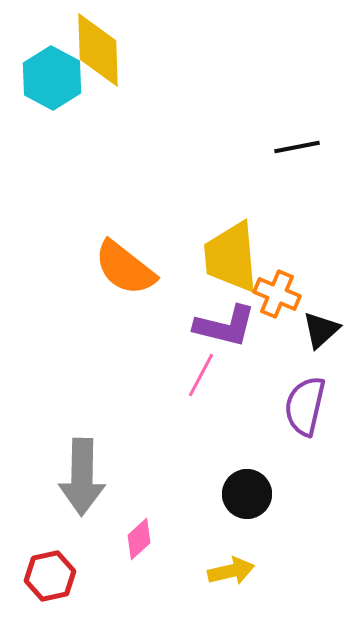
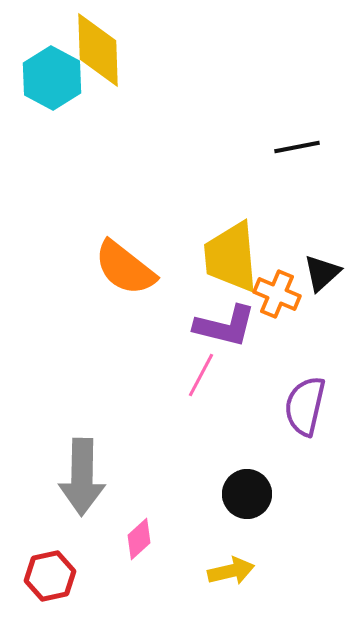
black triangle: moved 1 px right, 57 px up
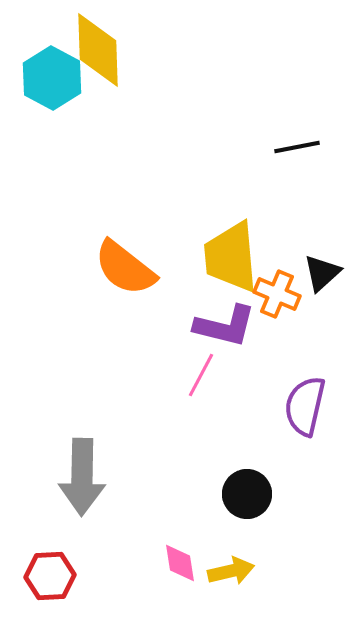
pink diamond: moved 41 px right, 24 px down; rotated 57 degrees counterclockwise
red hexagon: rotated 9 degrees clockwise
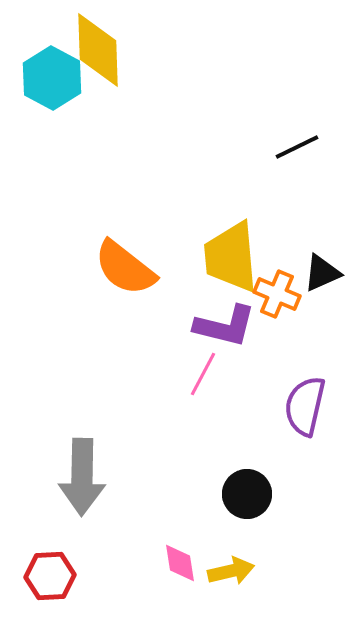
black line: rotated 15 degrees counterclockwise
black triangle: rotated 18 degrees clockwise
pink line: moved 2 px right, 1 px up
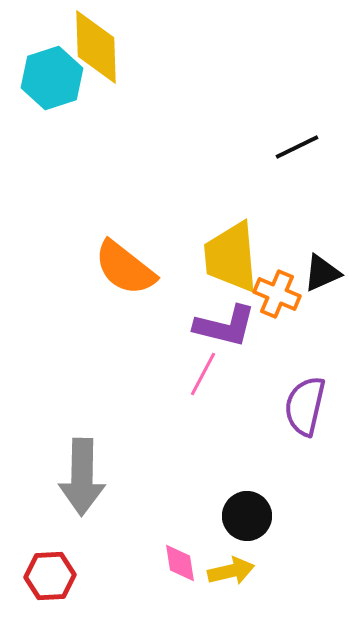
yellow diamond: moved 2 px left, 3 px up
cyan hexagon: rotated 14 degrees clockwise
black circle: moved 22 px down
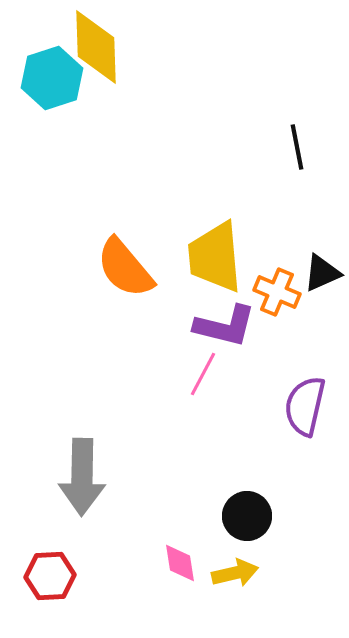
black line: rotated 75 degrees counterclockwise
yellow trapezoid: moved 16 px left
orange semicircle: rotated 12 degrees clockwise
orange cross: moved 2 px up
yellow arrow: moved 4 px right, 2 px down
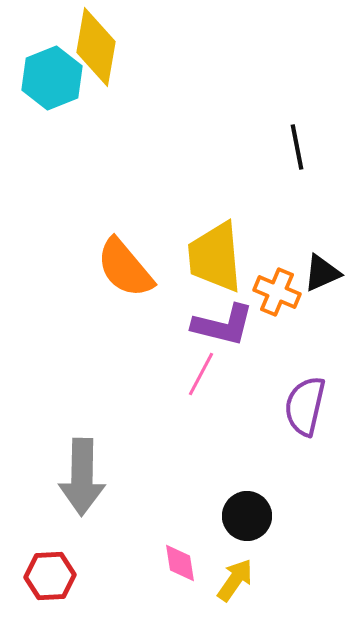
yellow diamond: rotated 12 degrees clockwise
cyan hexagon: rotated 4 degrees counterclockwise
purple L-shape: moved 2 px left, 1 px up
pink line: moved 2 px left
yellow arrow: moved 7 px down; rotated 42 degrees counterclockwise
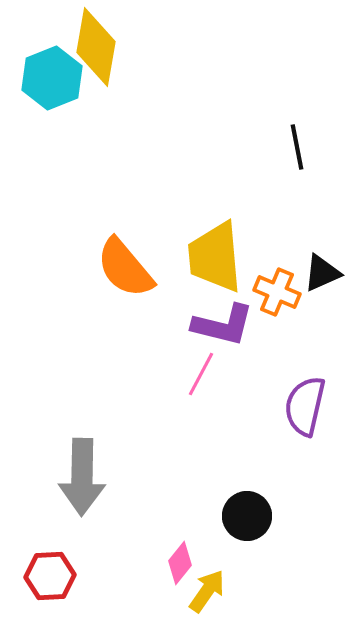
pink diamond: rotated 48 degrees clockwise
yellow arrow: moved 28 px left, 11 px down
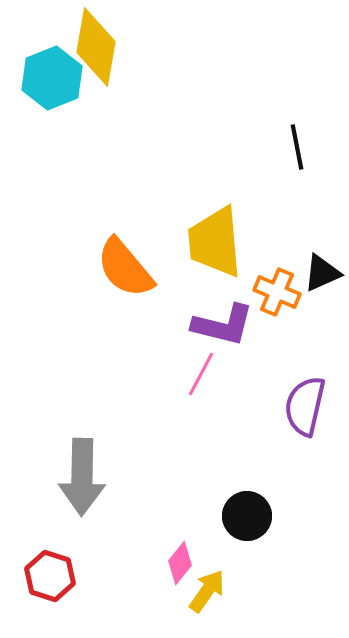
yellow trapezoid: moved 15 px up
red hexagon: rotated 21 degrees clockwise
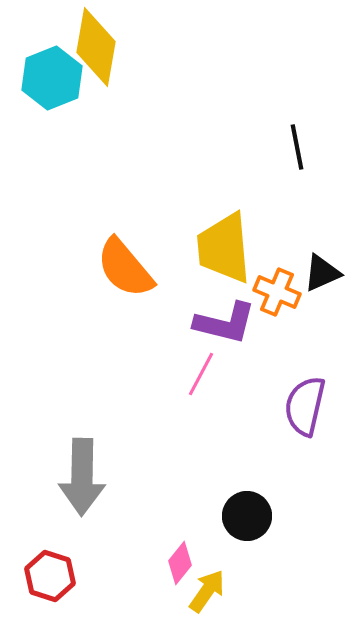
yellow trapezoid: moved 9 px right, 6 px down
purple L-shape: moved 2 px right, 2 px up
